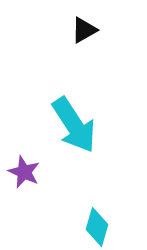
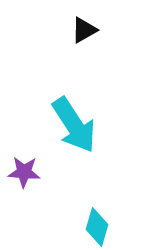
purple star: rotated 20 degrees counterclockwise
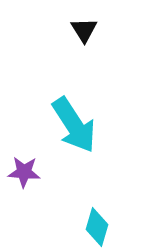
black triangle: rotated 32 degrees counterclockwise
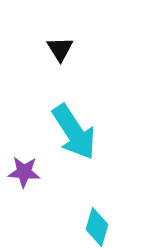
black triangle: moved 24 px left, 19 px down
cyan arrow: moved 7 px down
